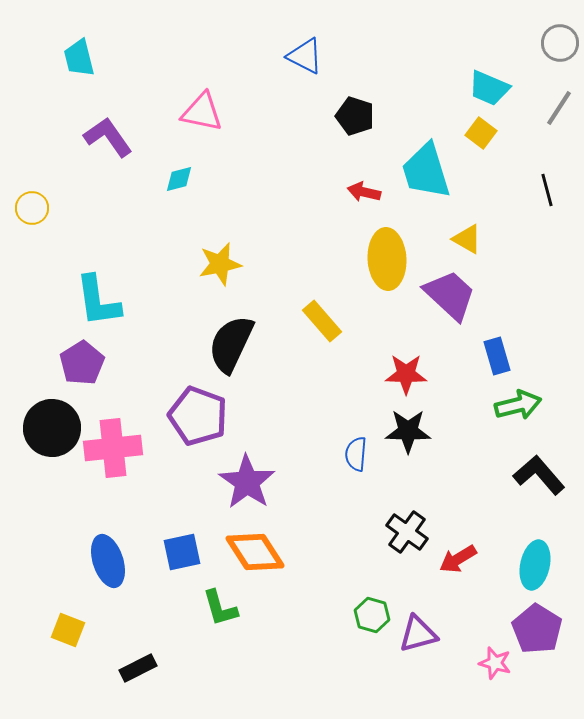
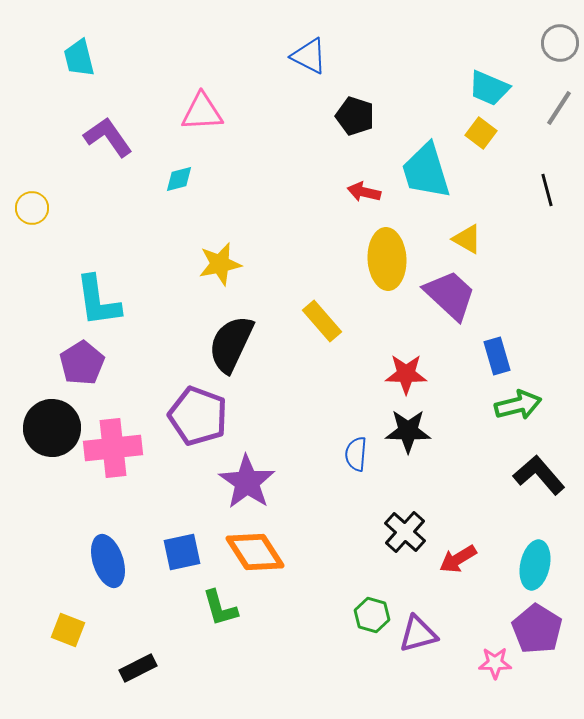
blue triangle at (305, 56): moved 4 px right
pink triangle at (202, 112): rotated 15 degrees counterclockwise
black cross at (407, 532): moved 2 px left; rotated 6 degrees clockwise
pink star at (495, 663): rotated 16 degrees counterclockwise
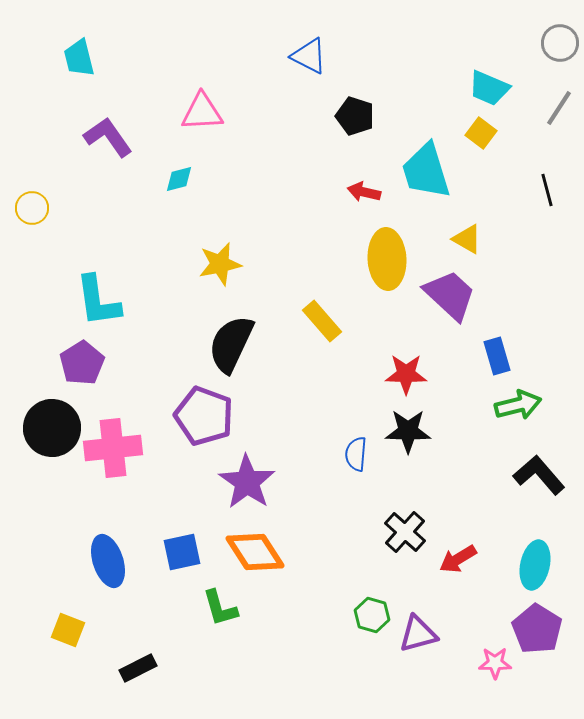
purple pentagon at (198, 416): moved 6 px right
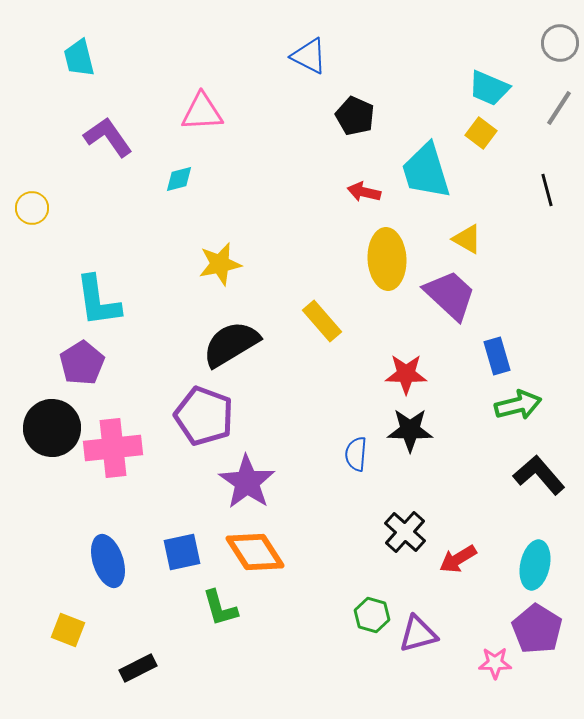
black pentagon at (355, 116): rotated 6 degrees clockwise
black semicircle at (231, 344): rotated 34 degrees clockwise
black star at (408, 431): moved 2 px right, 1 px up
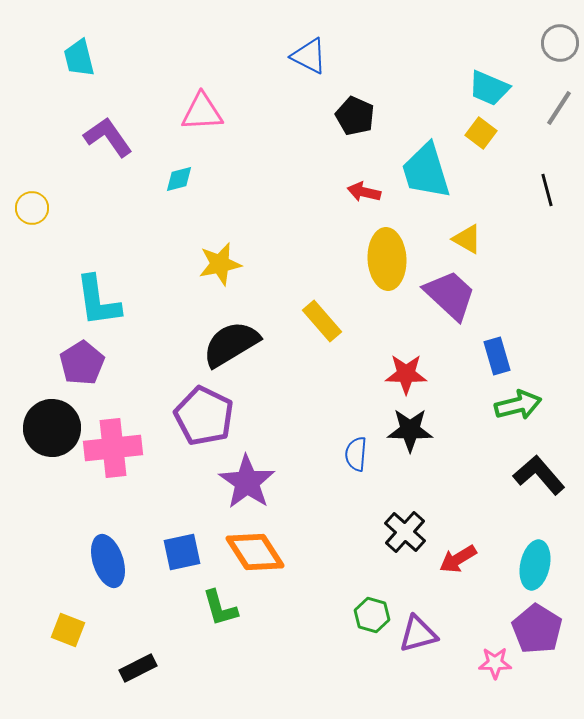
purple pentagon at (204, 416): rotated 6 degrees clockwise
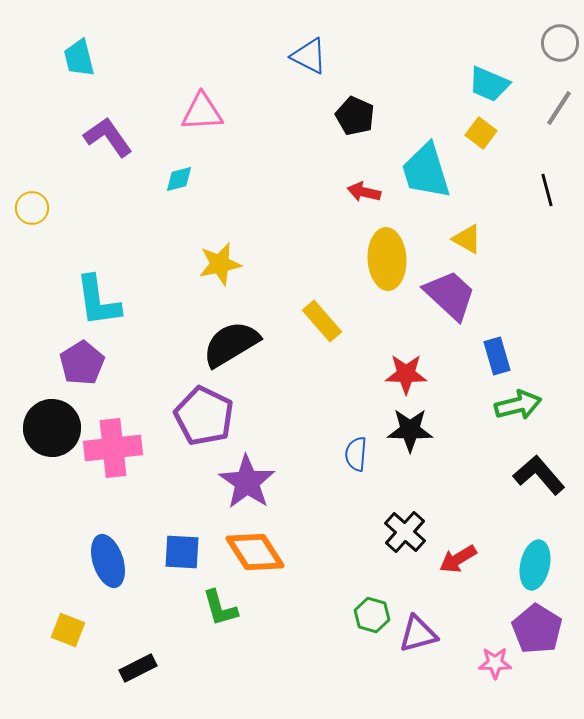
cyan trapezoid at (489, 88): moved 4 px up
blue square at (182, 552): rotated 15 degrees clockwise
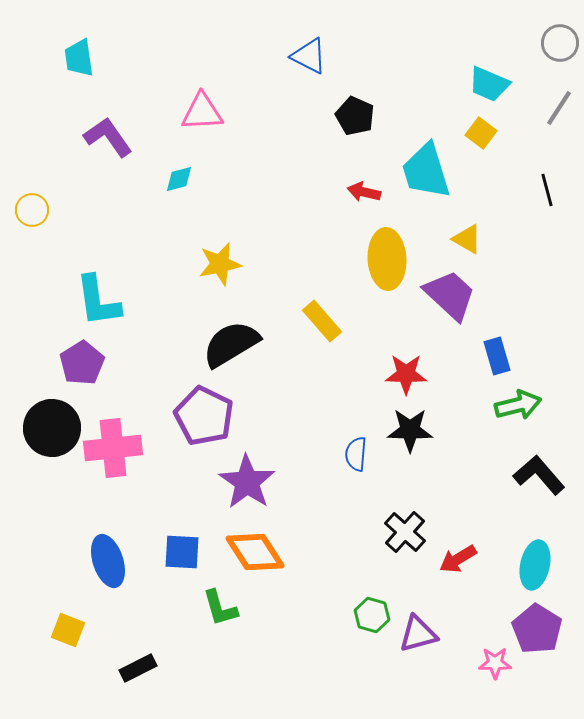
cyan trapezoid at (79, 58): rotated 6 degrees clockwise
yellow circle at (32, 208): moved 2 px down
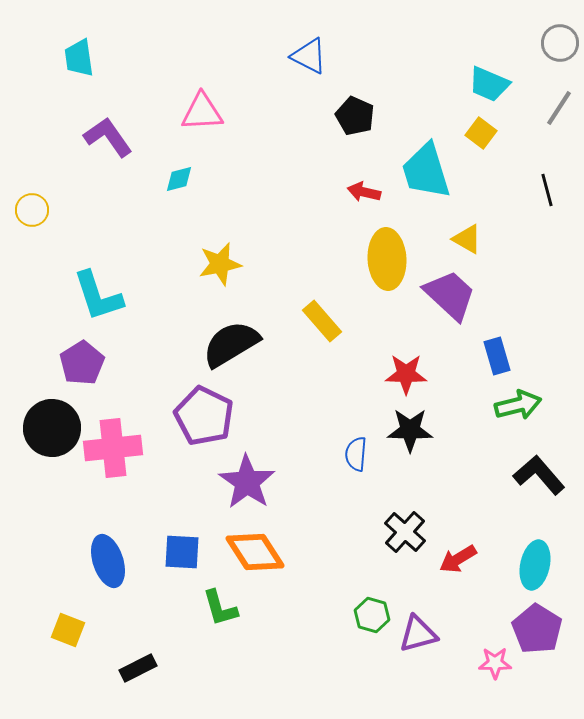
cyan L-shape at (98, 301): moved 5 px up; rotated 10 degrees counterclockwise
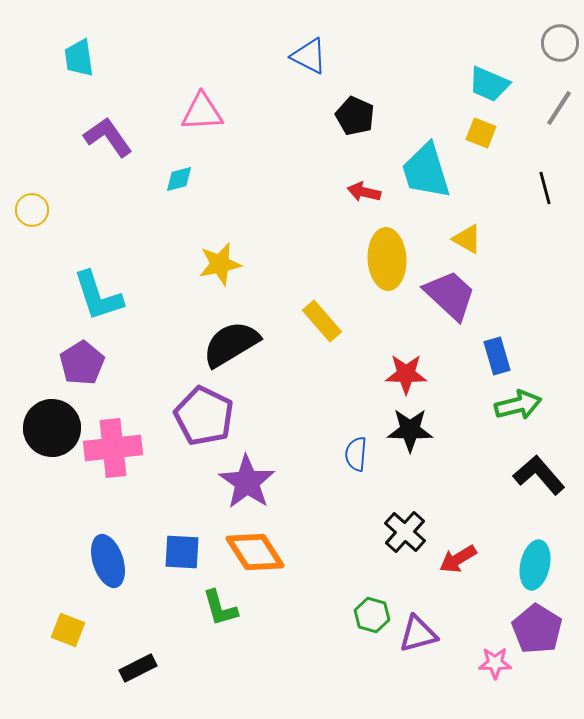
yellow square at (481, 133): rotated 16 degrees counterclockwise
black line at (547, 190): moved 2 px left, 2 px up
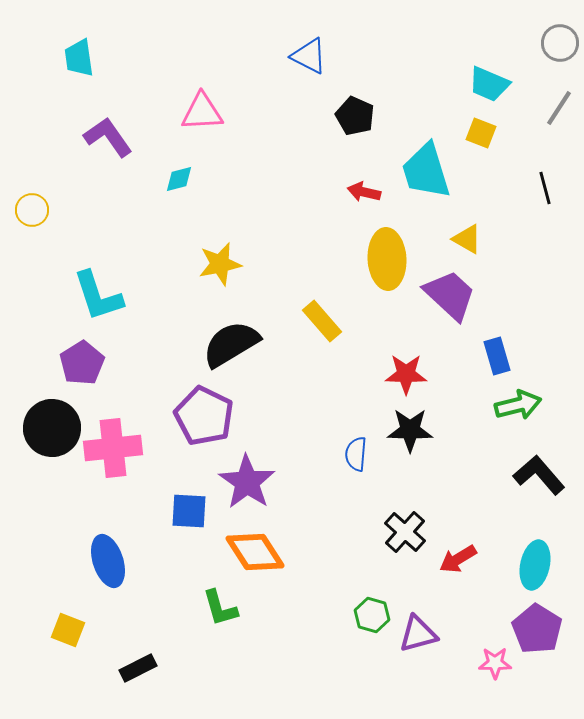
blue square at (182, 552): moved 7 px right, 41 px up
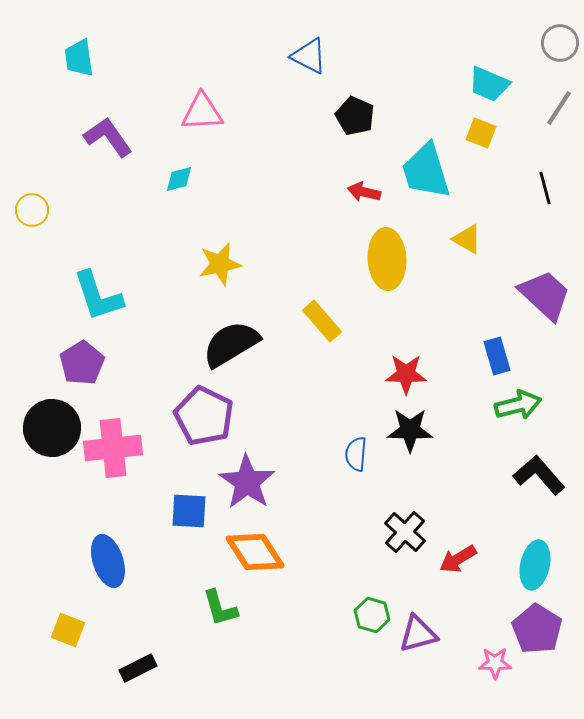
purple trapezoid at (450, 295): moved 95 px right
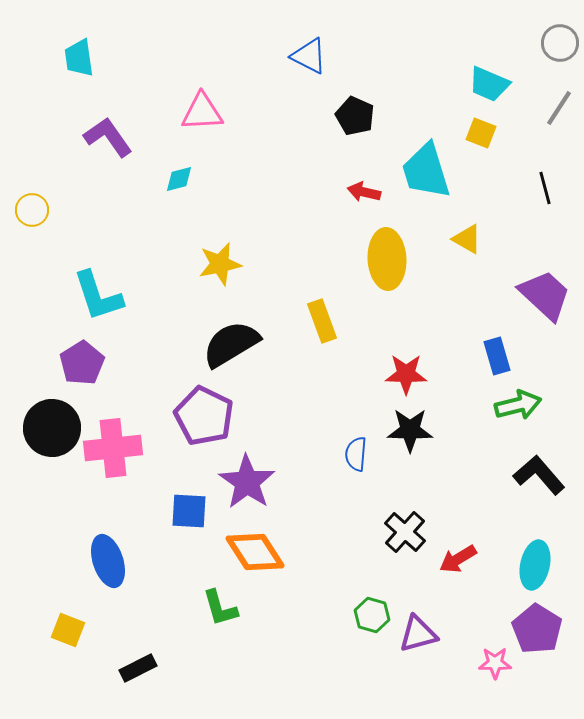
yellow rectangle at (322, 321): rotated 21 degrees clockwise
